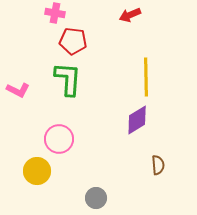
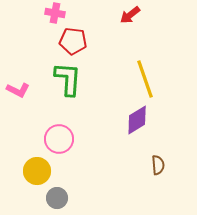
red arrow: rotated 15 degrees counterclockwise
yellow line: moved 1 px left, 2 px down; rotated 18 degrees counterclockwise
gray circle: moved 39 px left
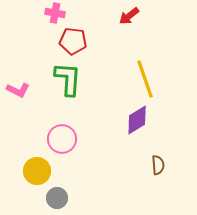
red arrow: moved 1 px left, 1 px down
pink circle: moved 3 px right
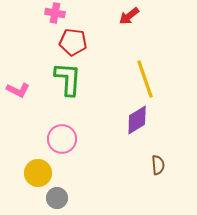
red pentagon: moved 1 px down
yellow circle: moved 1 px right, 2 px down
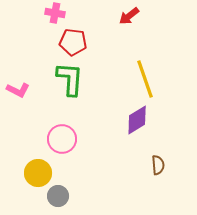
green L-shape: moved 2 px right
gray circle: moved 1 px right, 2 px up
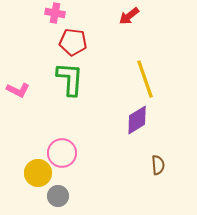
pink circle: moved 14 px down
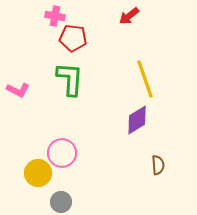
pink cross: moved 3 px down
red pentagon: moved 4 px up
gray circle: moved 3 px right, 6 px down
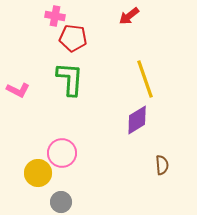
brown semicircle: moved 4 px right
